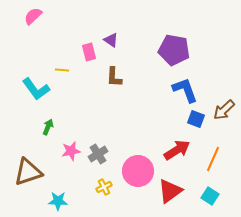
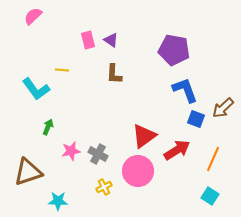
pink rectangle: moved 1 px left, 12 px up
brown L-shape: moved 3 px up
brown arrow: moved 1 px left, 2 px up
gray cross: rotated 30 degrees counterclockwise
red triangle: moved 26 px left, 55 px up
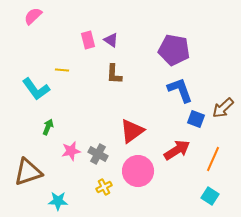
blue L-shape: moved 5 px left
red triangle: moved 12 px left, 5 px up
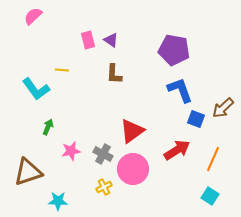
gray cross: moved 5 px right
pink circle: moved 5 px left, 2 px up
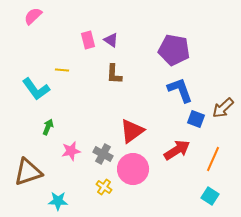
yellow cross: rotated 28 degrees counterclockwise
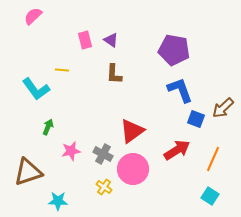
pink rectangle: moved 3 px left
